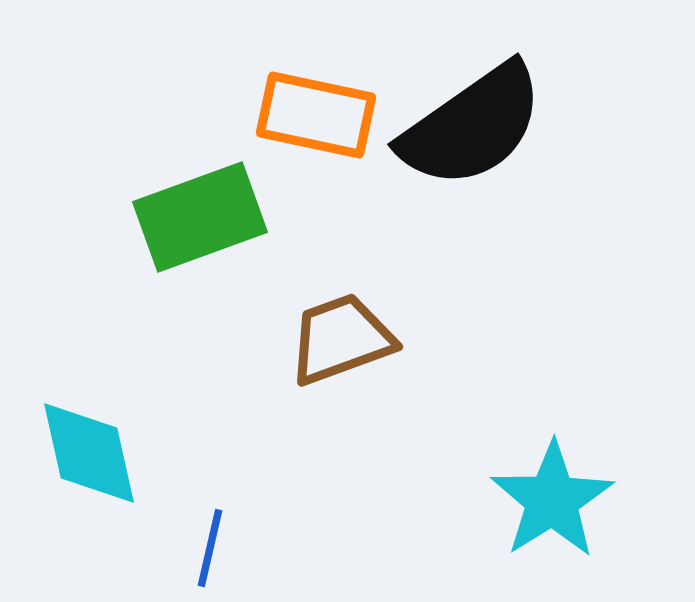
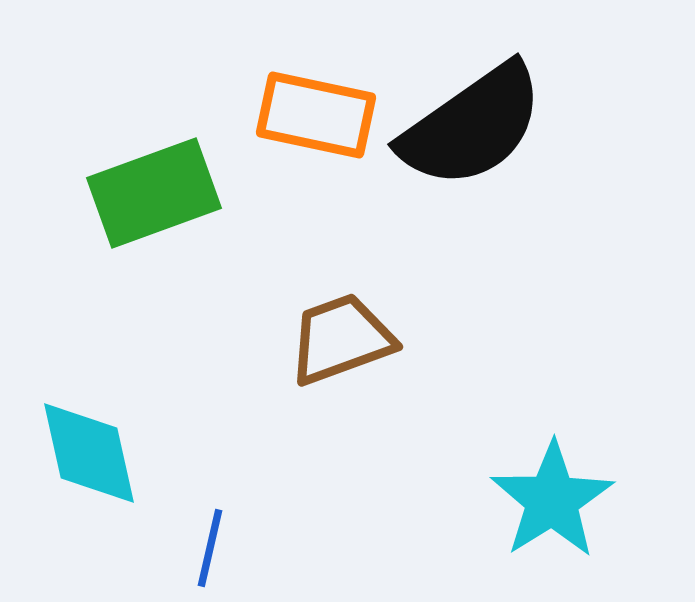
green rectangle: moved 46 px left, 24 px up
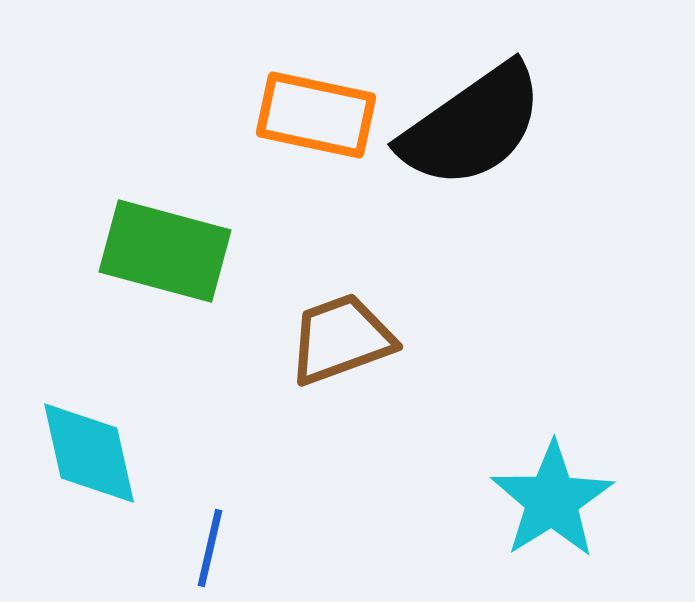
green rectangle: moved 11 px right, 58 px down; rotated 35 degrees clockwise
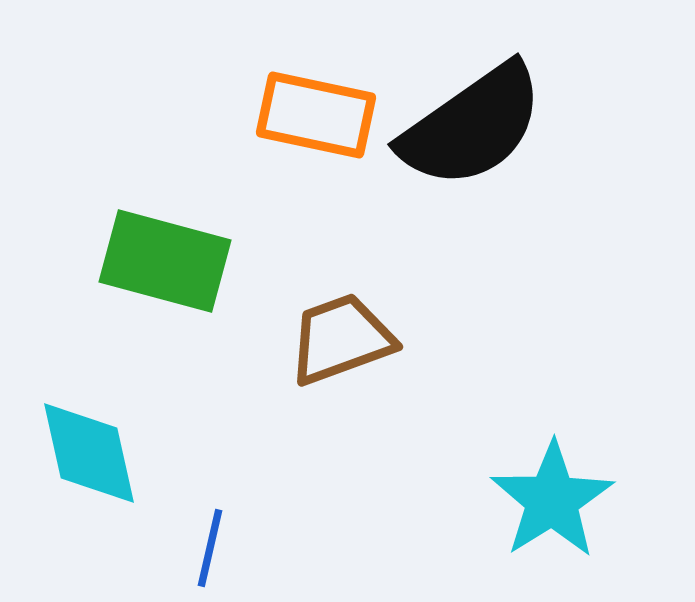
green rectangle: moved 10 px down
